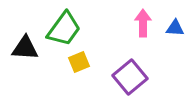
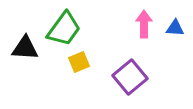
pink arrow: moved 1 px right, 1 px down
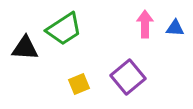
pink arrow: moved 1 px right
green trapezoid: rotated 21 degrees clockwise
yellow square: moved 22 px down
purple square: moved 2 px left
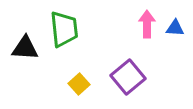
pink arrow: moved 2 px right
green trapezoid: rotated 63 degrees counterclockwise
yellow square: rotated 20 degrees counterclockwise
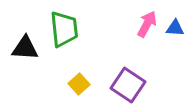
pink arrow: rotated 28 degrees clockwise
purple square: moved 8 px down; rotated 16 degrees counterclockwise
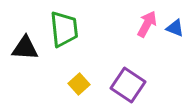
blue triangle: rotated 18 degrees clockwise
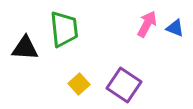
purple square: moved 4 px left
